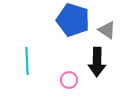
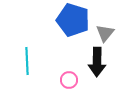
gray triangle: moved 2 px left, 3 px down; rotated 36 degrees clockwise
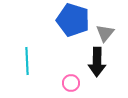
pink circle: moved 2 px right, 3 px down
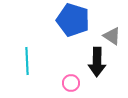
gray triangle: moved 7 px right, 3 px down; rotated 36 degrees counterclockwise
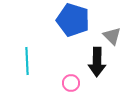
gray triangle: rotated 12 degrees clockwise
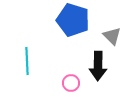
black arrow: moved 1 px right, 4 px down
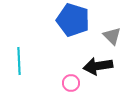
cyan line: moved 8 px left
black arrow: rotated 80 degrees clockwise
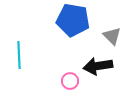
blue pentagon: rotated 8 degrees counterclockwise
cyan line: moved 6 px up
pink circle: moved 1 px left, 2 px up
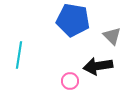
cyan line: rotated 12 degrees clockwise
